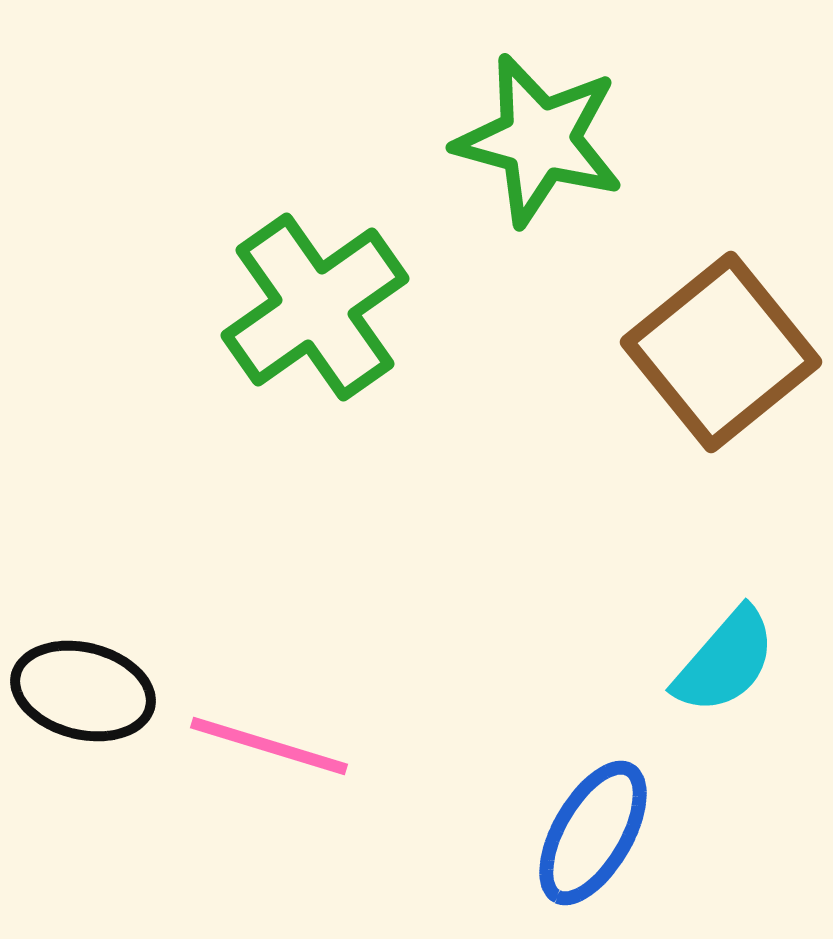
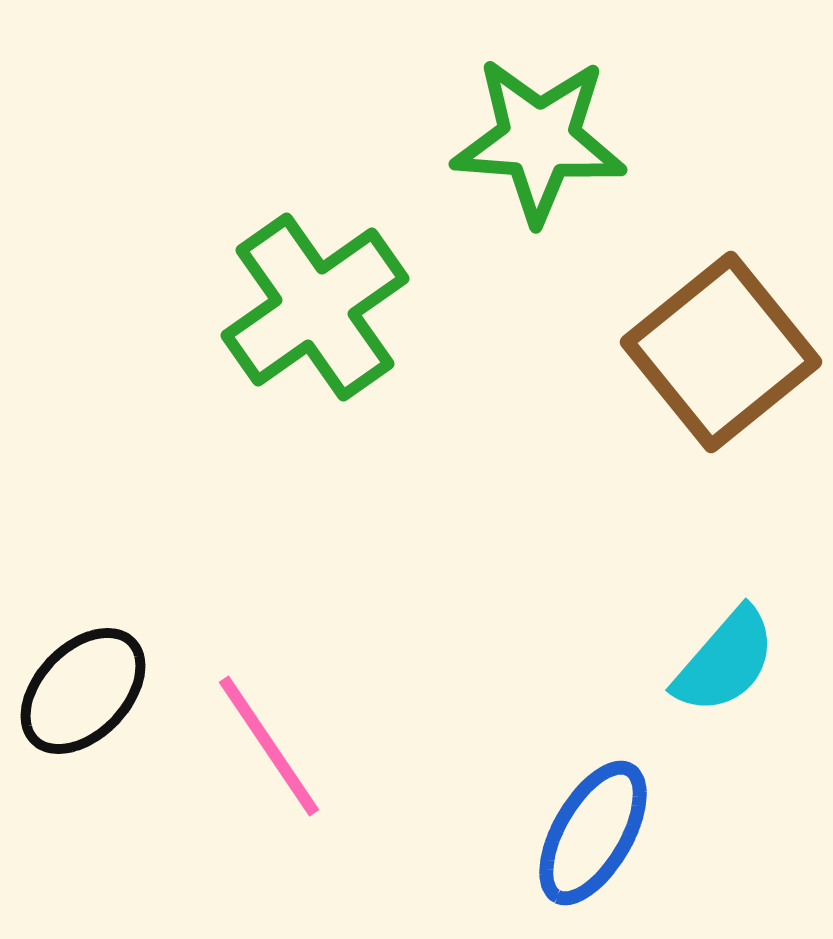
green star: rotated 11 degrees counterclockwise
black ellipse: rotated 60 degrees counterclockwise
pink line: rotated 39 degrees clockwise
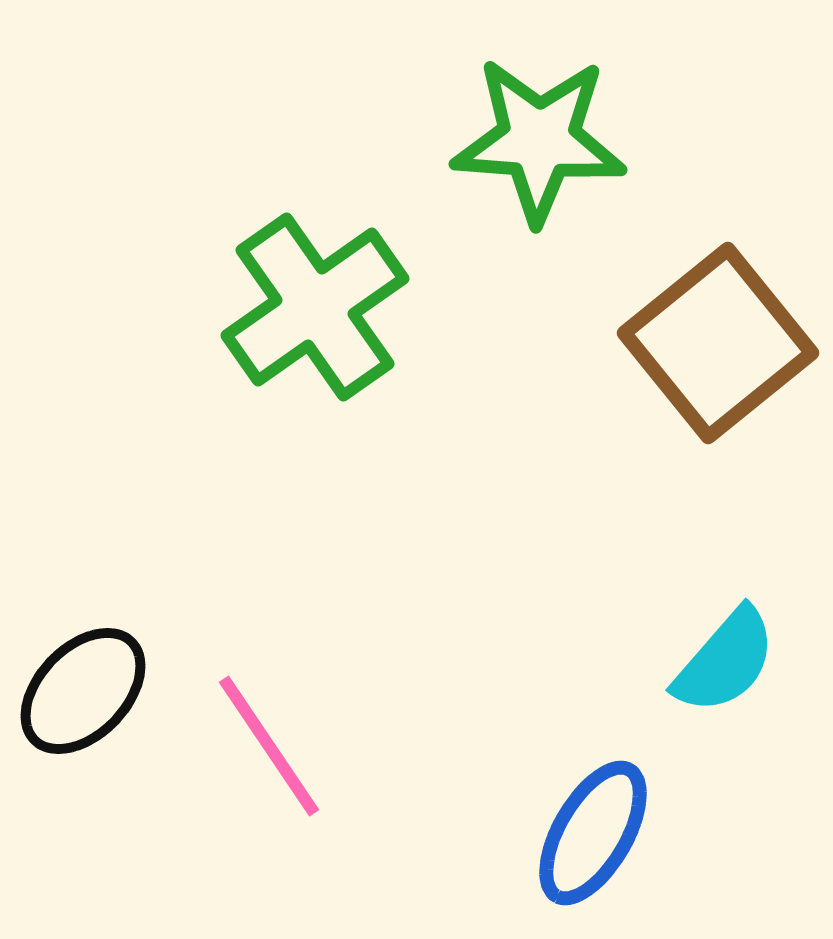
brown square: moved 3 px left, 9 px up
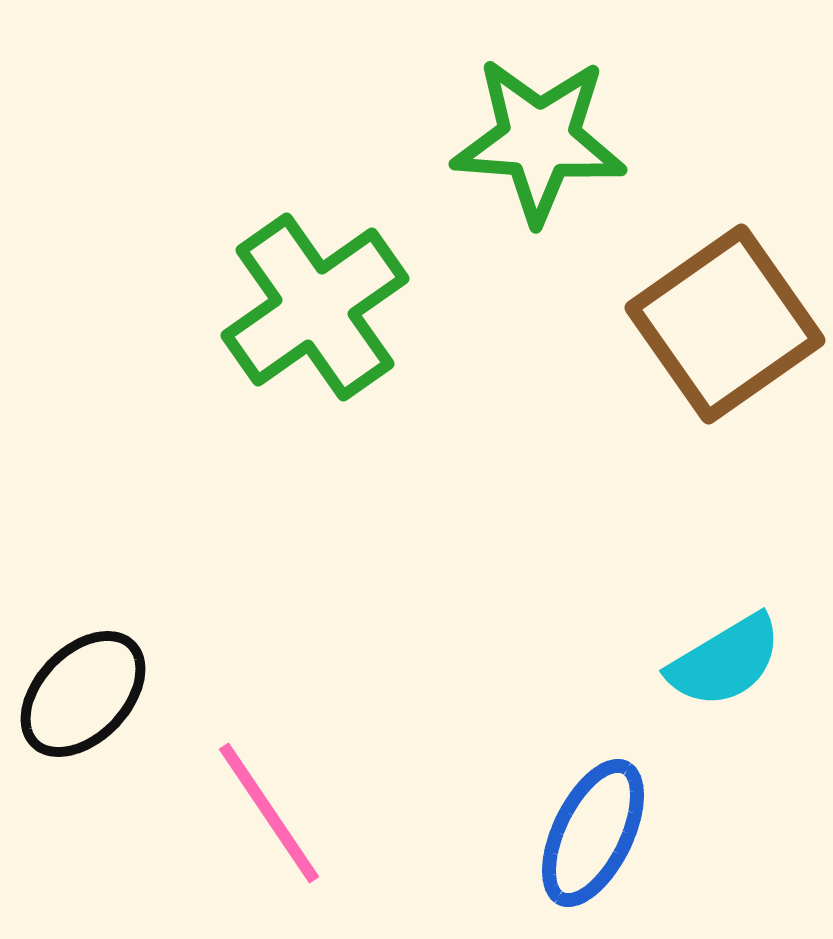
brown square: moved 7 px right, 19 px up; rotated 4 degrees clockwise
cyan semicircle: rotated 18 degrees clockwise
black ellipse: moved 3 px down
pink line: moved 67 px down
blue ellipse: rotated 4 degrees counterclockwise
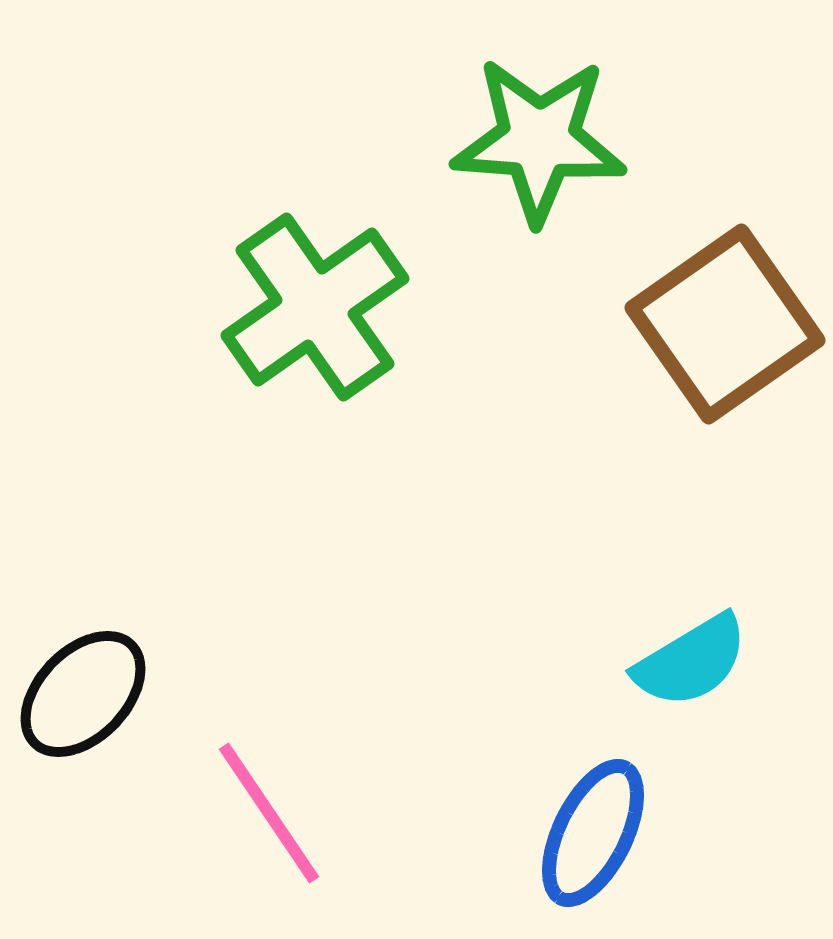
cyan semicircle: moved 34 px left
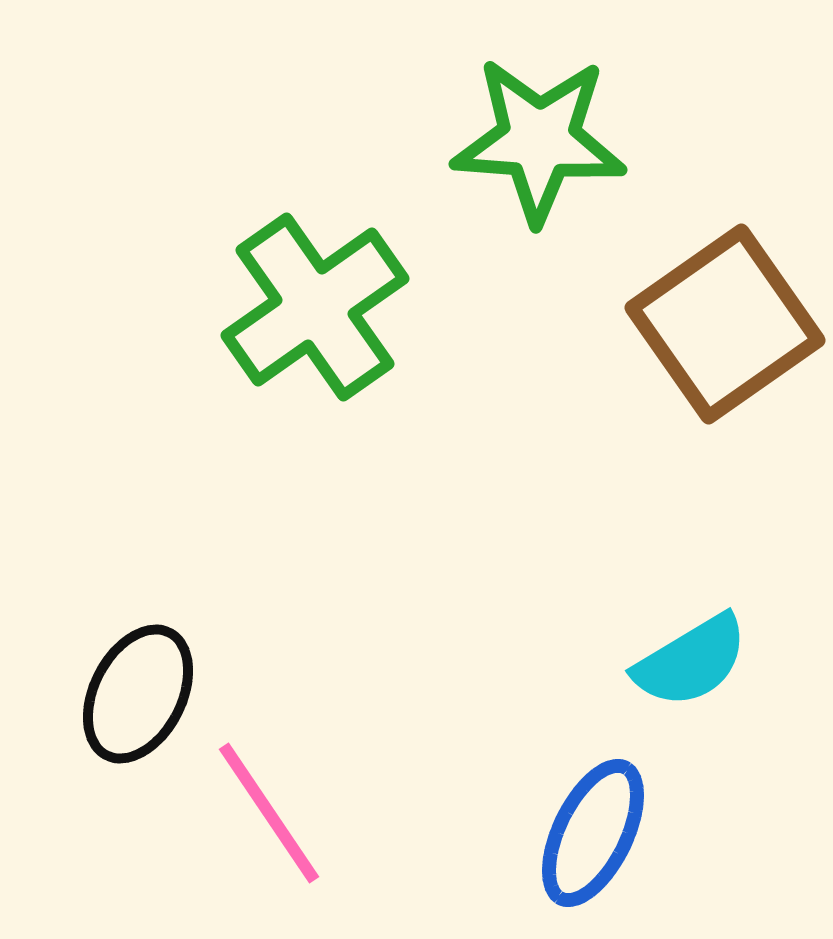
black ellipse: moved 55 px right; rotated 17 degrees counterclockwise
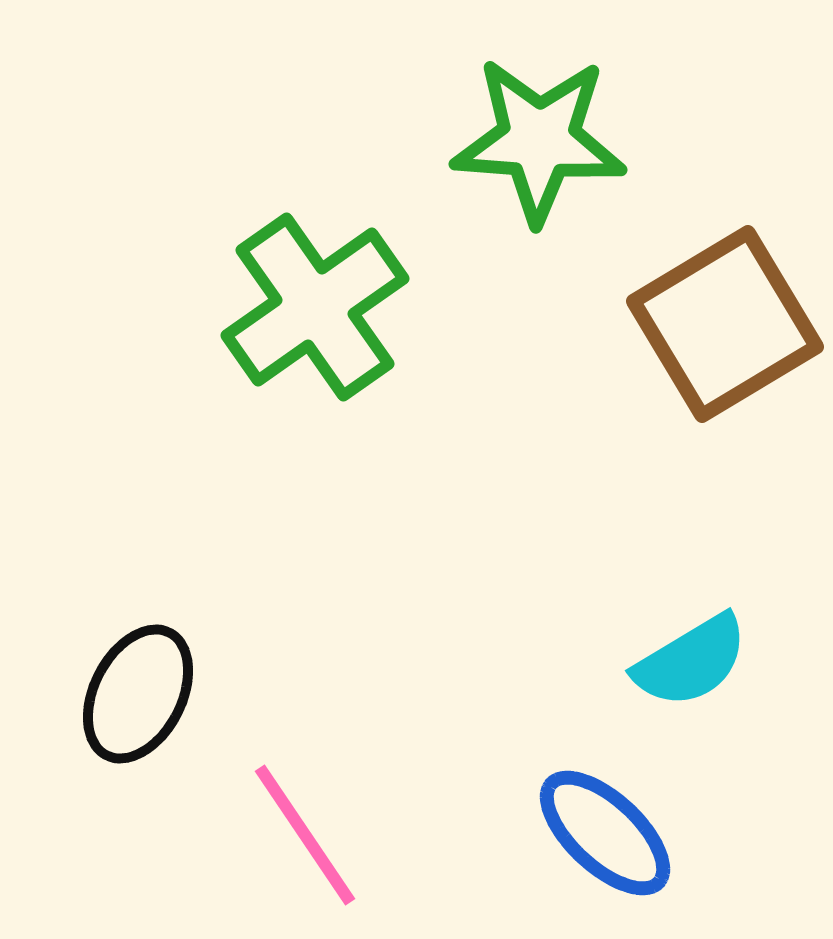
brown square: rotated 4 degrees clockwise
pink line: moved 36 px right, 22 px down
blue ellipse: moved 12 px right; rotated 73 degrees counterclockwise
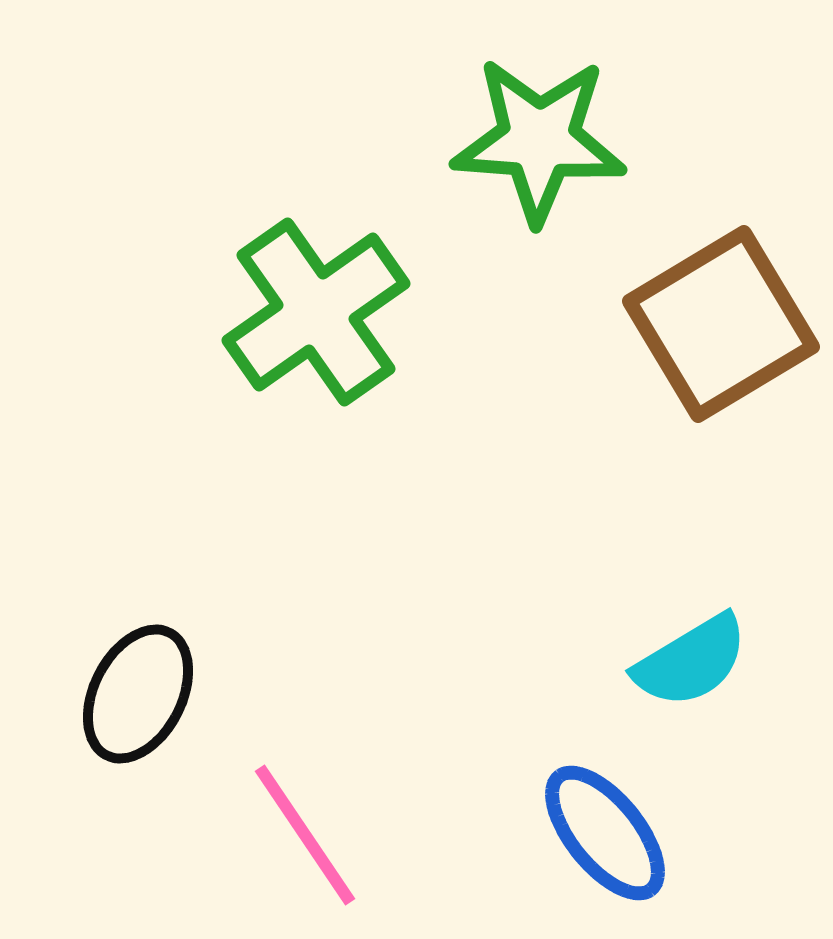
green cross: moved 1 px right, 5 px down
brown square: moved 4 px left
blue ellipse: rotated 8 degrees clockwise
